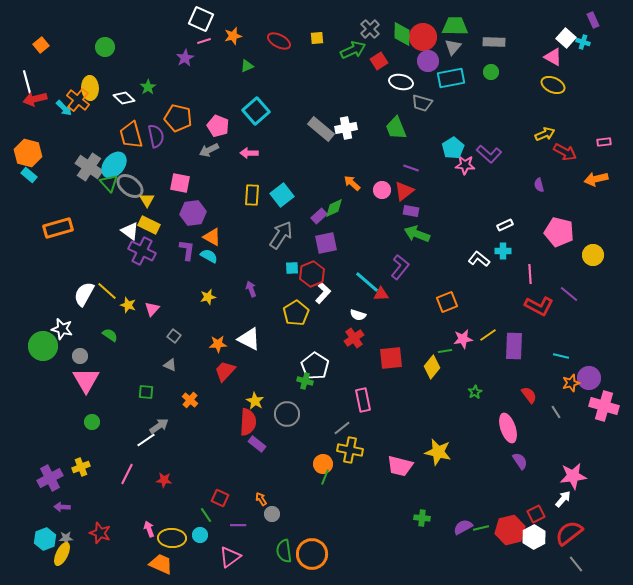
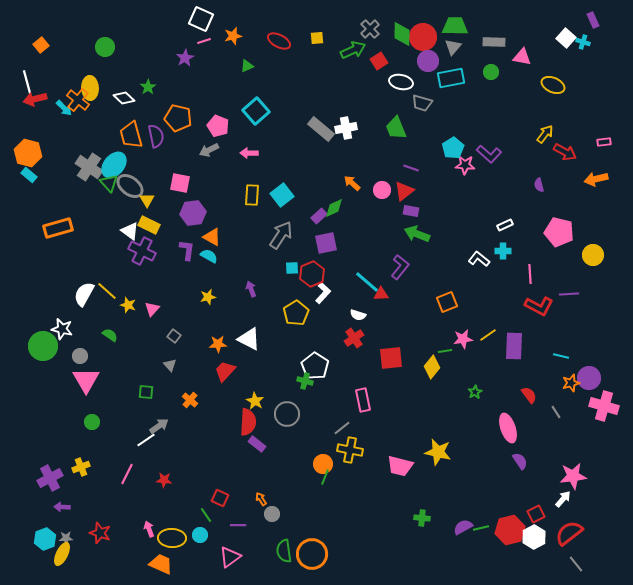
pink triangle at (553, 57): moved 31 px left; rotated 18 degrees counterclockwise
yellow arrow at (545, 134): rotated 30 degrees counterclockwise
purple line at (569, 294): rotated 42 degrees counterclockwise
gray triangle at (170, 365): rotated 24 degrees clockwise
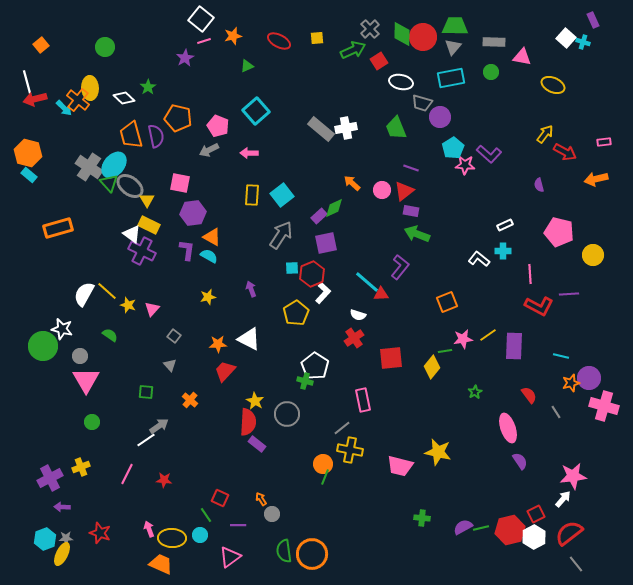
white square at (201, 19): rotated 15 degrees clockwise
purple circle at (428, 61): moved 12 px right, 56 px down
white triangle at (130, 231): moved 2 px right, 3 px down
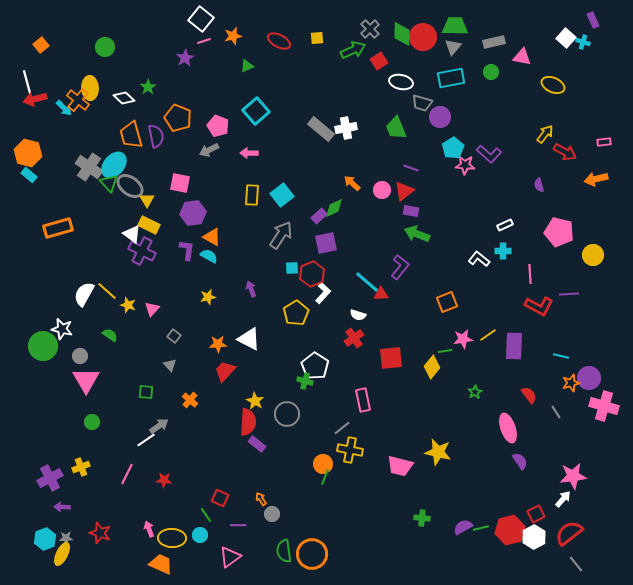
gray rectangle at (494, 42): rotated 15 degrees counterclockwise
orange pentagon at (178, 118): rotated 8 degrees clockwise
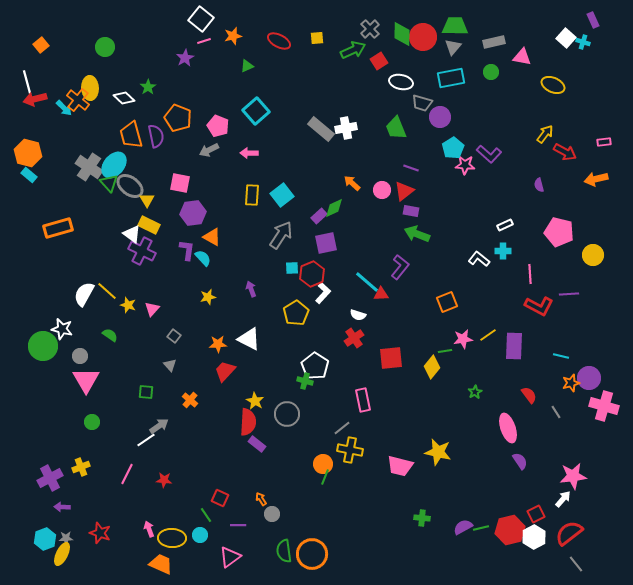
cyan semicircle at (209, 256): moved 6 px left, 2 px down; rotated 18 degrees clockwise
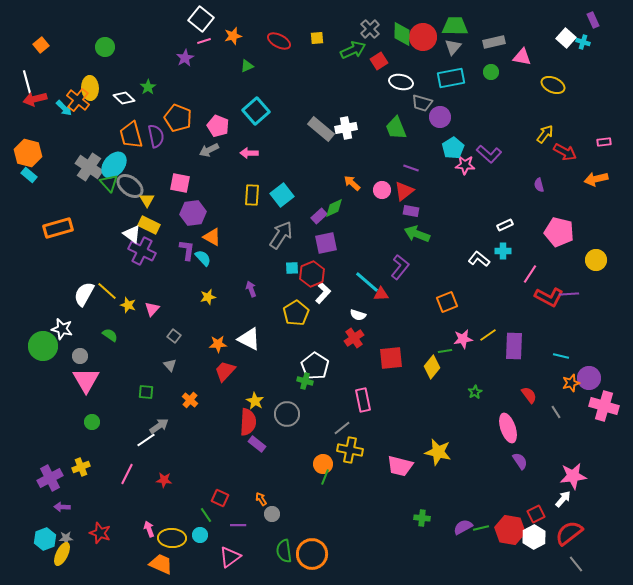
yellow circle at (593, 255): moved 3 px right, 5 px down
pink line at (530, 274): rotated 36 degrees clockwise
red L-shape at (539, 306): moved 10 px right, 9 px up
red hexagon at (510, 530): rotated 24 degrees clockwise
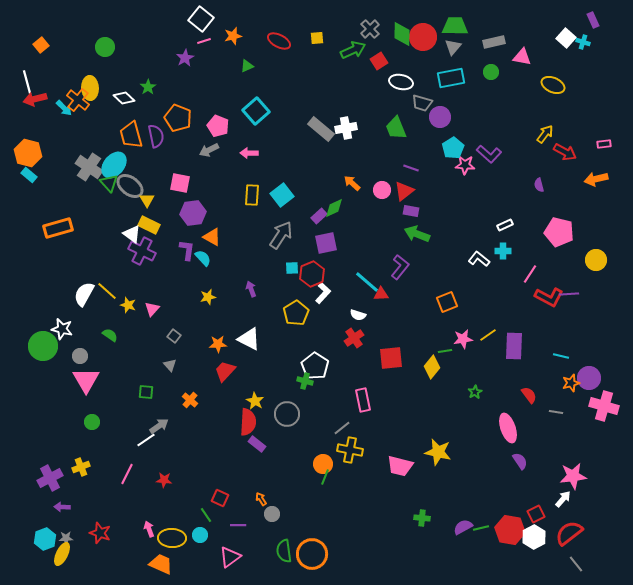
pink rectangle at (604, 142): moved 2 px down
gray line at (556, 412): rotated 48 degrees counterclockwise
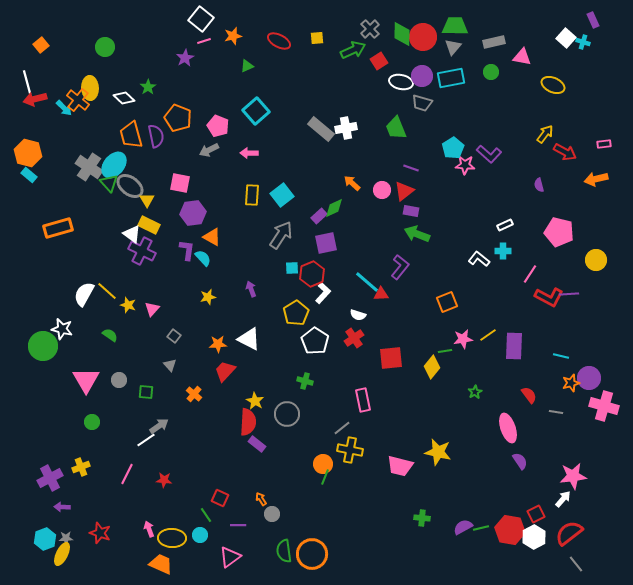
purple circle at (440, 117): moved 18 px left, 41 px up
gray circle at (80, 356): moved 39 px right, 24 px down
white pentagon at (315, 366): moved 25 px up
orange cross at (190, 400): moved 4 px right, 6 px up
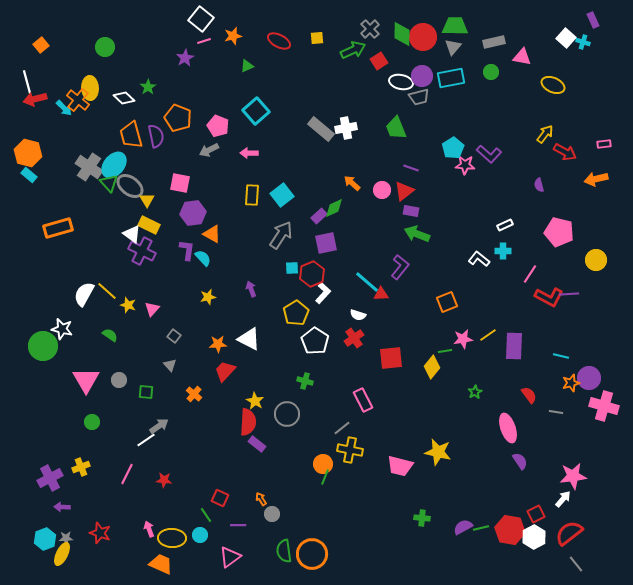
gray trapezoid at (422, 103): moved 3 px left, 6 px up; rotated 30 degrees counterclockwise
orange triangle at (212, 237): moved 3 px up
pink rectangle at (363, 400): rotated 15 degrees counterclockwise
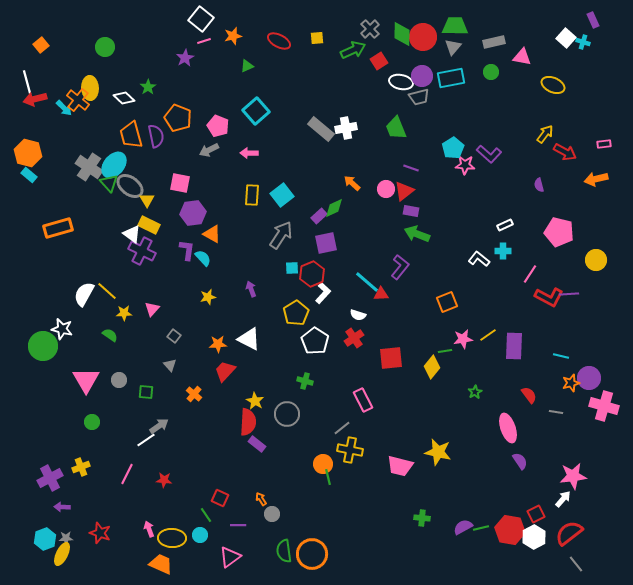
pink circle at (382, 190): moved 4 px right, 1 px up
yellow star at (128, 305): moved 4 px left, 8 px down; rotated 21 degrees counterclockwise
green line at (325, 477): moved 3 px right; rotated 35 degrees counterclockwise
